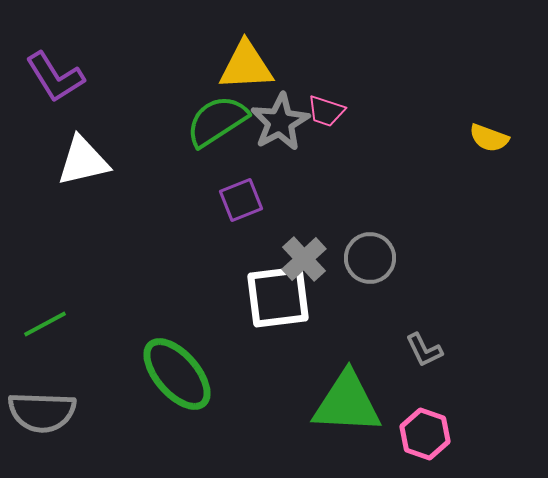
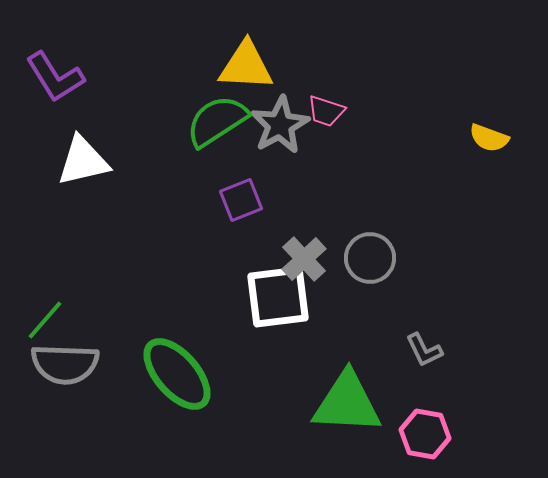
yellow triangle: rotated 6 degrees clockwise
gray star: moved 3 px down
green line: moved 4 px up; rotated 21 degrees counterclockwise
gray semicircle: moved 23 px right, 48 px up
pink hexagon: rotated 9 degrees counterclockwise
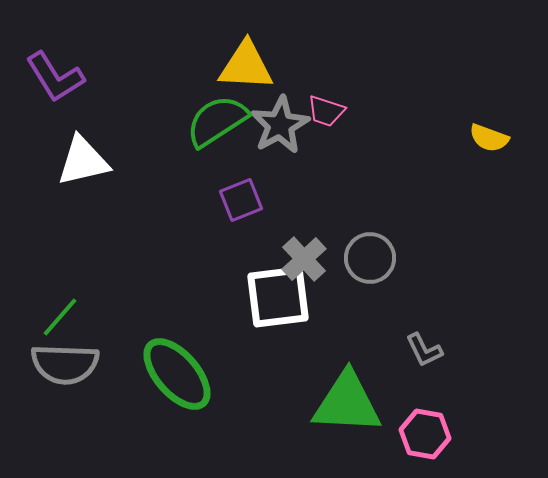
green line: moved 15 px right, 3 px up
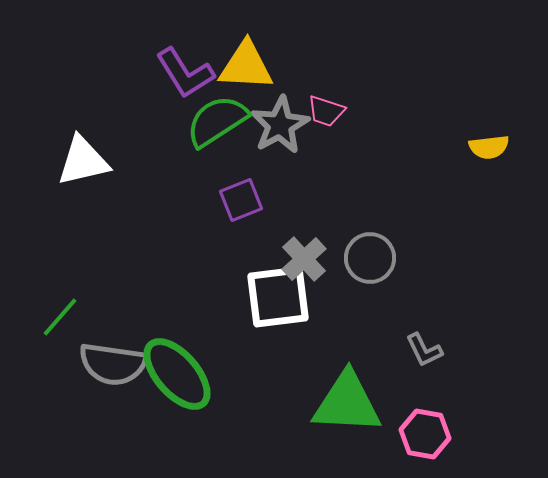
purple L-shape: moved 130 px right, 4 px up
yellow semicircle: moved 9 px down; rotated 27 degrees counterclockwise
gray semicircle: moved 48 px right; rotated 6 degrees clockwise
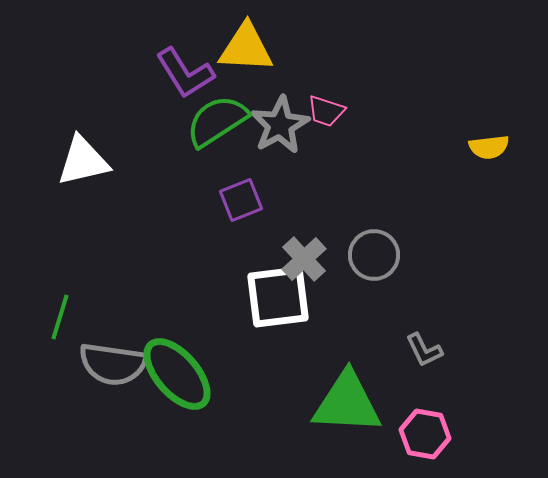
yellow triangle: moved 18 px up
gray circle: moved 4 px right, 3 px up
green line: rotated 24 degrees counterclockwise
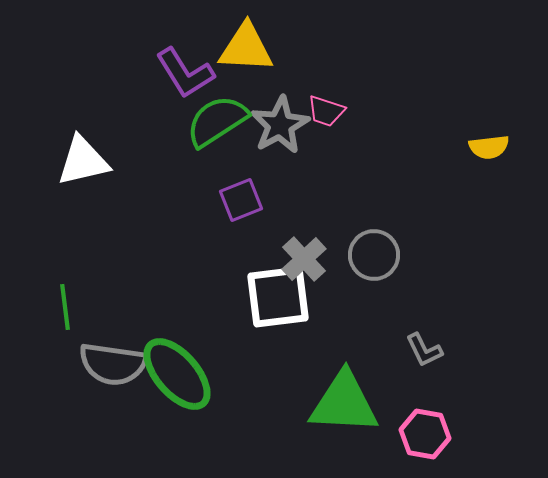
green line: moved 5 px right, 10 px up; rotated 24 degrees counterclockwise
green triangle: moved 3 px left
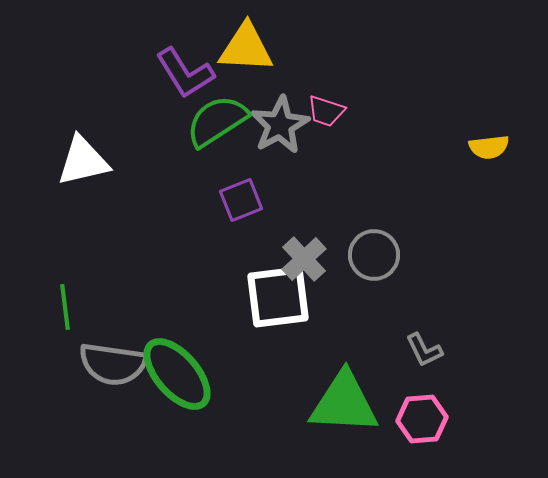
pink hexagon: moved 3 px left, 15 px up; rotated 15 degrees counterclockwise
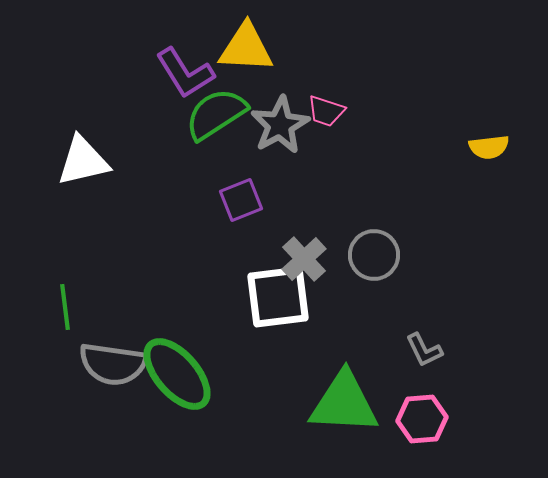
green semicircle: moved 1 px left, 7 px up
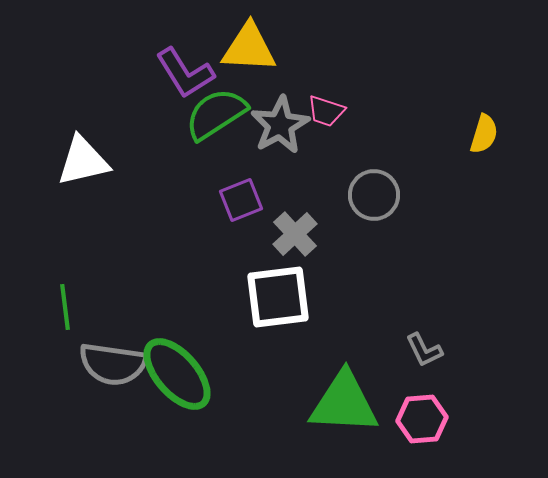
yellow triangle: moved 3 px right
yellow semicircle: moved 5 px left, 13 px up; rotated 66 degrees counterclockwise
gray circle: moved 60 px up
gray cross: moved 9 px left, 25 px up
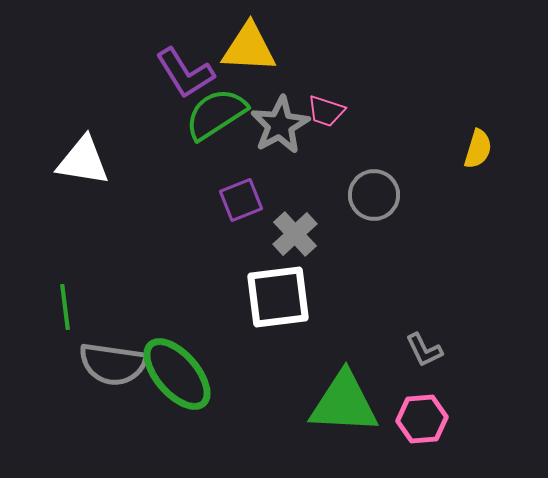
yellow semicircle: moved 6 px left, 15 px down
white triangle: rotated 22 degrees clockwise
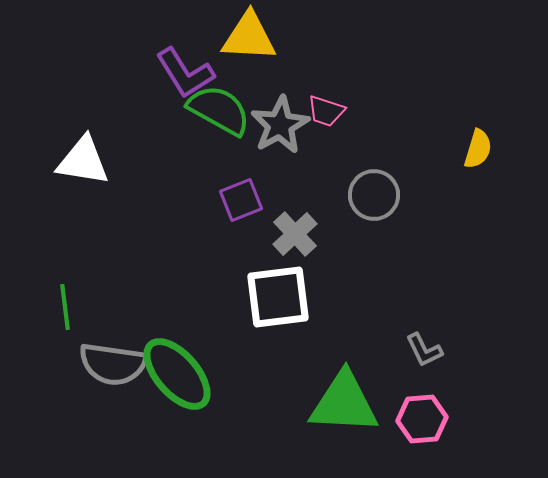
yellow triangle: moved 11 px up
green semicircle: moved 3 px right, 4 px up; rotated 62 degrees clockwise
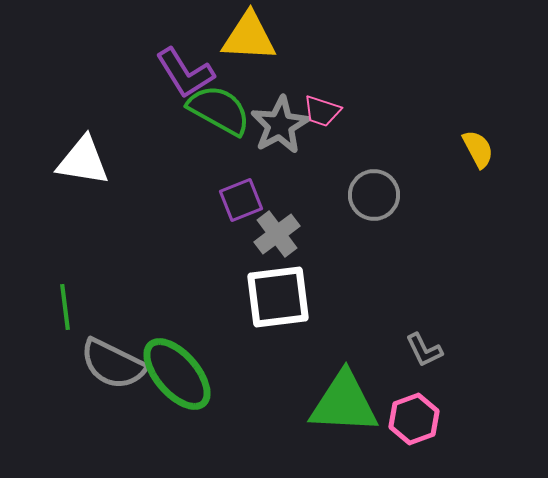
pink trapezoid: moved 4 px left
yellow semicircle: rotated 45 degrees counterclockwise
gray cross: moved 18 px left; rotated 6 degrees clockwise
gray semicircle: rotated 18 degrees clockwise
pink hexagon: moved 8 px left; rotated 15 degrees counterclockwise
